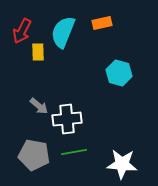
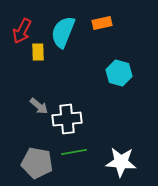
gray pentagon: moved 3 px right, 8 px down
white star: moved 1 px left, 2 px up
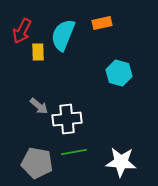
cyan semicircle: moved 3 px down
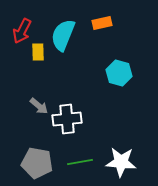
green line: moved 6 px right, 10 px down
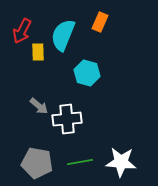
orange rectangle: moved 2 px left, 1 px up; rotated 54 degrees counterclockwise
cyan hexagon: moved 32 px left
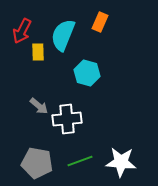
green line: moved 1 px up; rotated 10 degrees counterclockwise
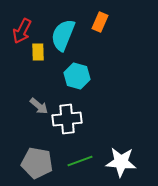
cyan hexagon: moved 10 px left, 3 px down
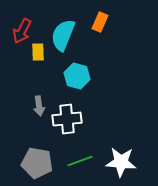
gray arrow: rotated 42 degrees clockwise
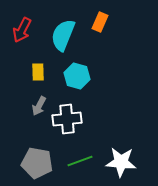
red arrow: moved 1 px up
yellow rectangle: moved 20 px down
gray arrow: rotated 36 degrees clockwise
